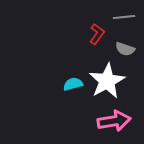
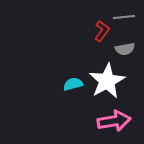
red L-shape: moved 5 px right, 3 px up
gray semicircle: rotated 30 degrees counterclockwise
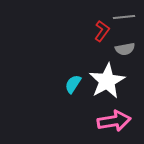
cyan semicircle: rotated 42 degrees counterclockwise
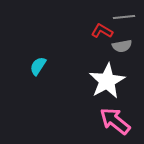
red L-shape: rotated 95 degrees counterclockwise
gray semicircle: moved 3 px left, 3 px up
cyan semicircle: moved 35 px left, 18 px up
pink arrow: moved 1 px right; rotated 132 degrees counterclockwise
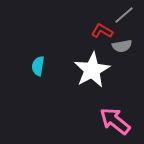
gray line: moved 2 px up; rotated 35 degrees counterclockwise
cyan semicircle: rotated 24 degrees counterclockwise
white star: moved 15 px left, 11 px up
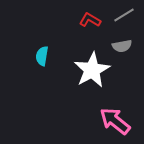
gray line: rotated 10 degrees clockwise
red L-shape: moved 12 px left, 11 px up
cyan semicircle: moved 4 px right, 10 px up
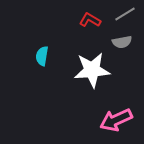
gray line: moved 1 px right, 1 px up
gray semicircle: moved 4 px up
white star: rotated 24 degrees clockwise
pink arrow: moved 1 px right, 1 px up; rotated 64 degrees counterclockwise
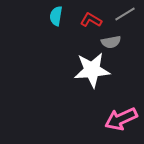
red L-shape: moved 1 px right
gray semicircle: moved 11 px left
cyan semicircle: moved 14 px right, 40 px up
pink arrow: moved 5 px right, 1 px up
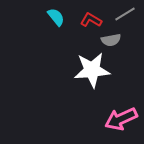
cyan semicircle: moved 1 px down; rotated 132 degrees clockwise
gray semicircle: moved 2 px up
